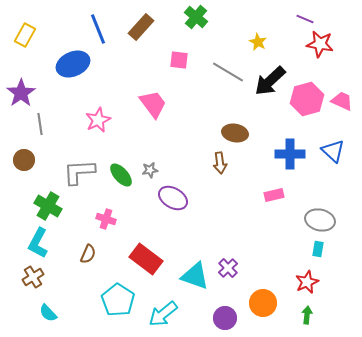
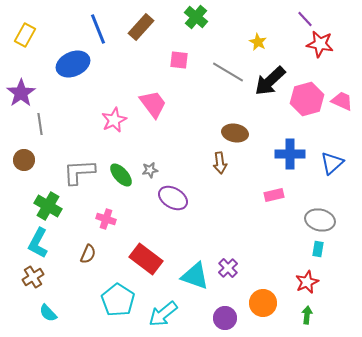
purple line at (305, 19): rotated 24 degrees clockwise
pink star at (98, 120): moved 16 px right
blue triangle at (333, 151): moved 1 px left, 12 px down; rotated 35 degrees clockwise
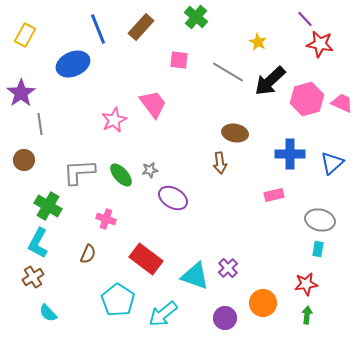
pink trapezoid at (342, 101): moved 2 px down
red star at (307, 282): moved 1 px left, 2 px down; rotated 15 degrees clockwise
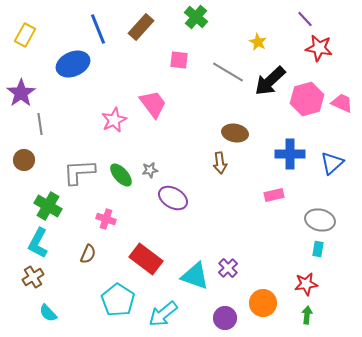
red star at (320, 44): moved 1 px left, 4 px down
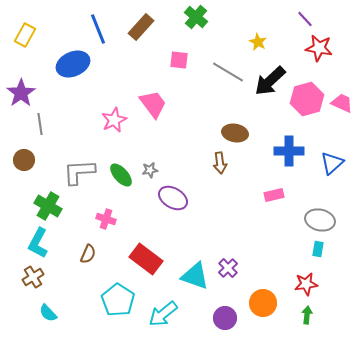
blue cross at (290, 154): moved 1 px left, 3 px up
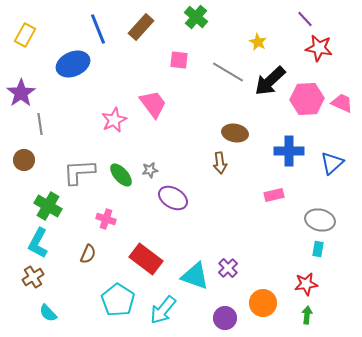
pink hexagon at (307, 99): rotated 12 degrees clockwise
cyan arrow at (163, 314): moved 4 px up; rotated 12 degrees counterclockwise
